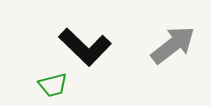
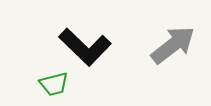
green trapezoid: moved 1 px right, 1 px up
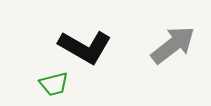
black L-shape: rotated 14 degrees counterclockwise
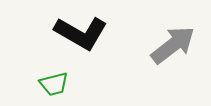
black L-shape: moved 4 px left, 14 px up
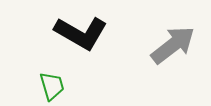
green trapezoid: moved 2 px left, 2 px down; rotated 92 degrees counterclockwise
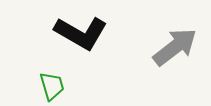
gray arrow: moved 2 px right, 2 px down
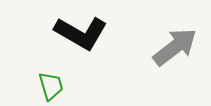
green trapezoid: moved 1 px left
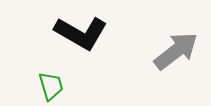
gray arrow: moved 1 px right, 4 px down
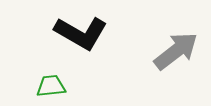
green trapezoid: rotated 80 degrees counterclockwise
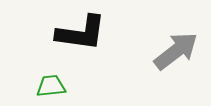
black L-shape: rotated 22 degrees counterclockwise
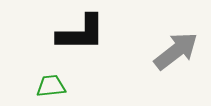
black L-shape: rotated 8 degrees counterclockwise
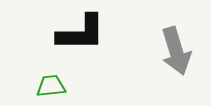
gray arrow: rotated 111 degrees clockwise
